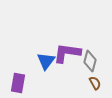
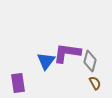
purple rectangle: rotated 18 degrees counterclockwise
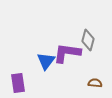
gray diamond: moved 2 px left, 21 px up
brown semicircle: rotated 56 degrees counterclockwise
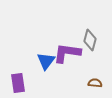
gray diamond: moved 2 px right
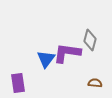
blue triangle: moved 2 px up
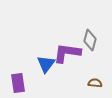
blue triangle: moved 5 px down
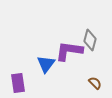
purple L-shape: moved 2 px right, 2 px up
brown semicircle: rotated 40 degrees clockwise
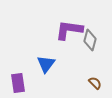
purple L-shape: moved 21 px up
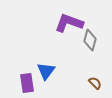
purple L-shape: moved 7 px up; rotated 12 degrees clockwise
blue triangle: moved 7 px down
purple rectangle: moved 9 px right
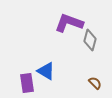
blue triangle: rotated 36 degrees counterclockwise
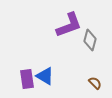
purple L-shape: moved 2 px down; rotated 140 degrees clockwise
blue triangle: moved 1 px left, 5 px down
purple rectangle: moved 4 px up
